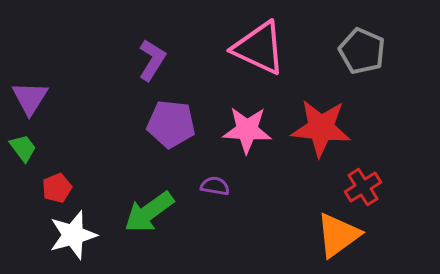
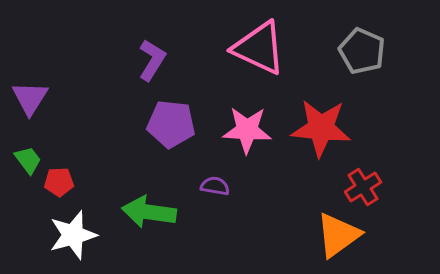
green trapezoid: moved 5 px right, 12 px down
red pentagon: moved 2 px right, 6 px up; rotated 20 degrees clockwise
green arrow: rotated 44 degrees clockwise
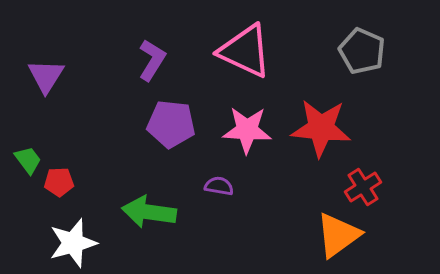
pink triangle: moved 14 px left, 3 px down
purple triangle: moved 16 px right, 22 px up
purple semicircle: moved 4 px right
white star: moved 8 px down
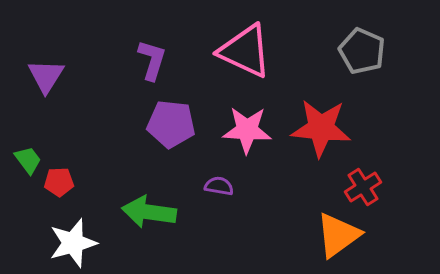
purple L-shape: rotated 15 degrees counterclockwise
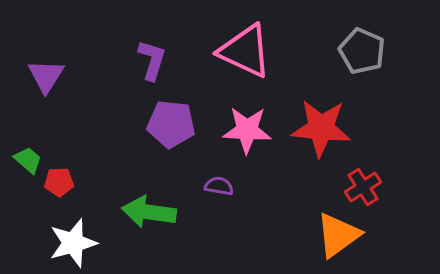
green trapezoid: rotated 12 degrees counterclockwise
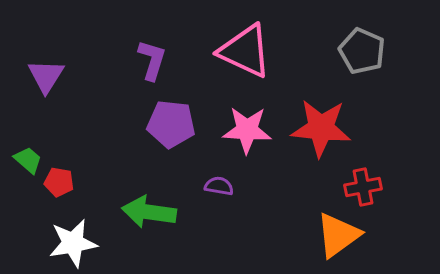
red pentagon: rotated 12 degrees clockwise
red cross: rotated 21 degrees clockwise
white star: rotated 6 degrees clockwise
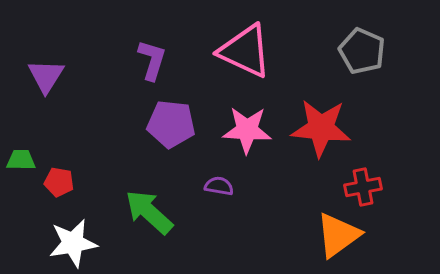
green trapezoid: moved 7 px left; rotated 40 degrees counterclockwise
green arrow: rotated 34 degrees clockwise
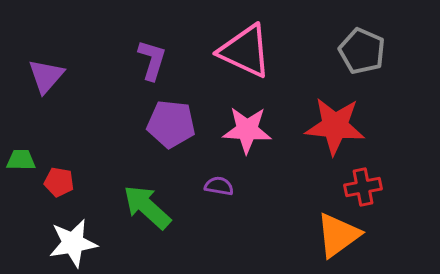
purple triangle: rotated 9 degrees clockwise
red star: moved 14 px right, 2 px up
green arrow: moved 2 px left, 5 px up
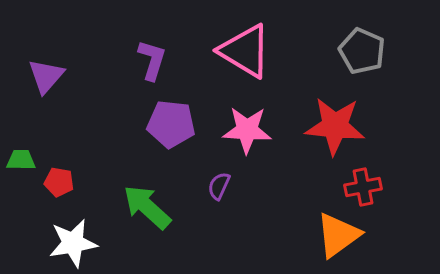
pink triangle: rotated 6 degrees clockwise
purple semicircle: rotated 76 degrees counterclockwise
